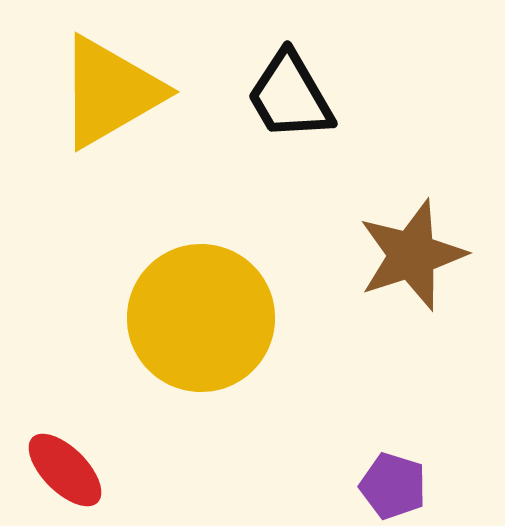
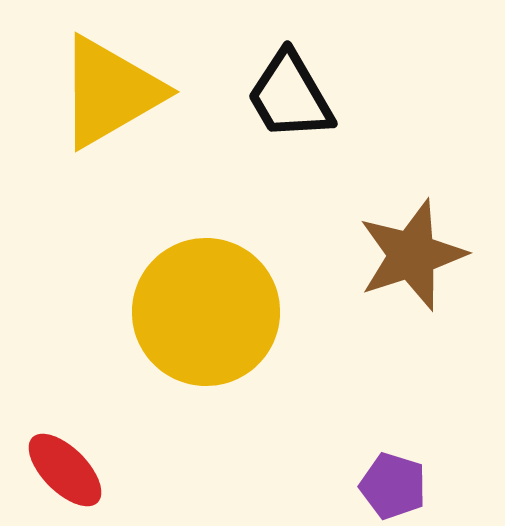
yellow circle: moved 5 px right, 6 px up
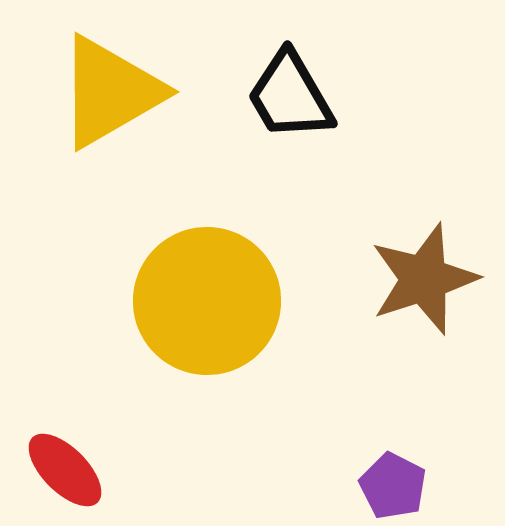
brown star: moved 12 px right, 24 px down
yellow circle: moved 1 px right, 11 px up
purple pentagon: rotated 10 degrees clockwise
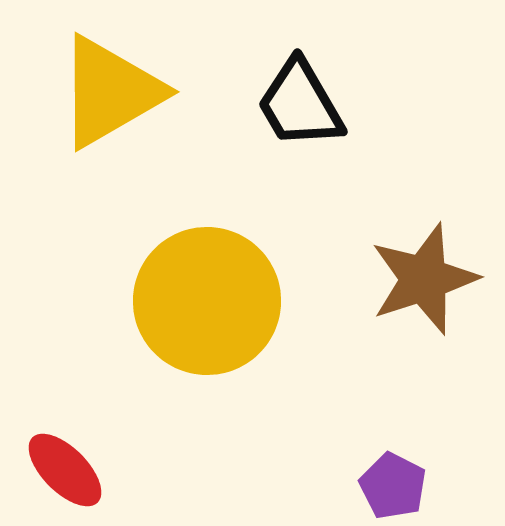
black trapezoid: moved 10 px right, 8 px down
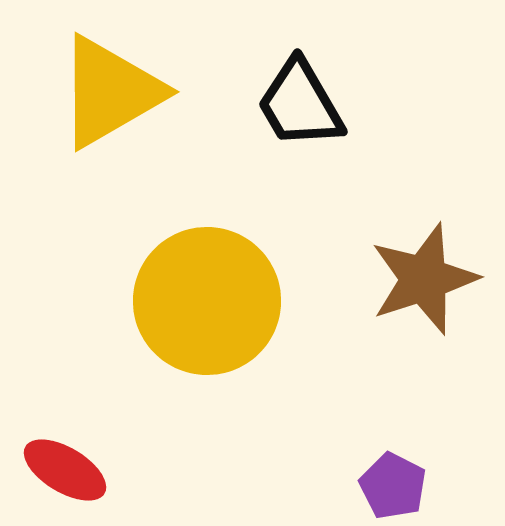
red ellipse: rotated 14 degrees counterclockwise
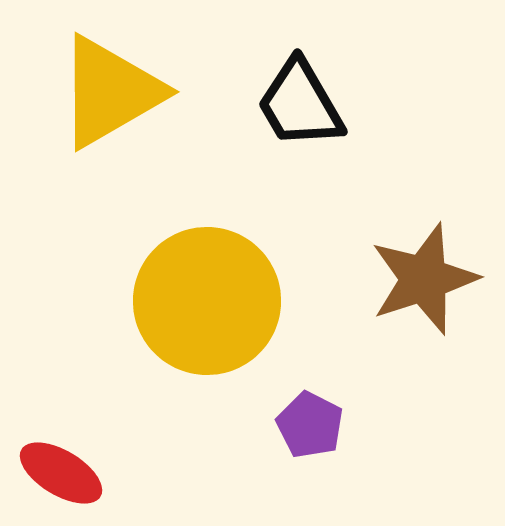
red ellipse: moved 4 px left, 3 px down
purple pentagon: moved 83 px left, 61 px up
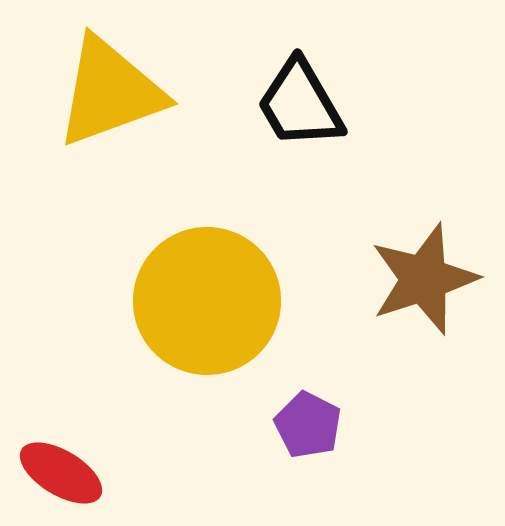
yellow triangle: rotated 10 degrees clockwise
purple pentagon: moved 2 px left
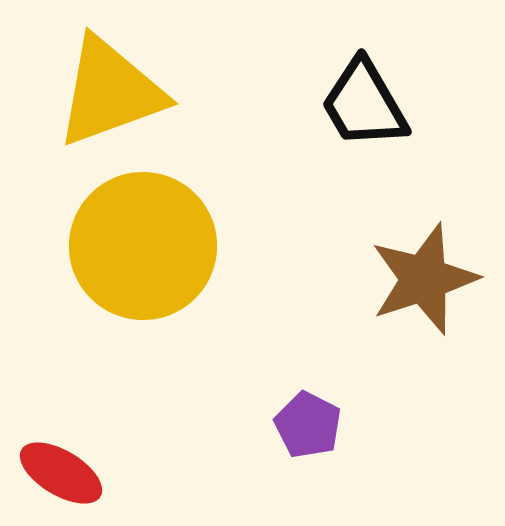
black trapezoid: moved 64 px right
yellow circle: moved 64 px left, 55 px up
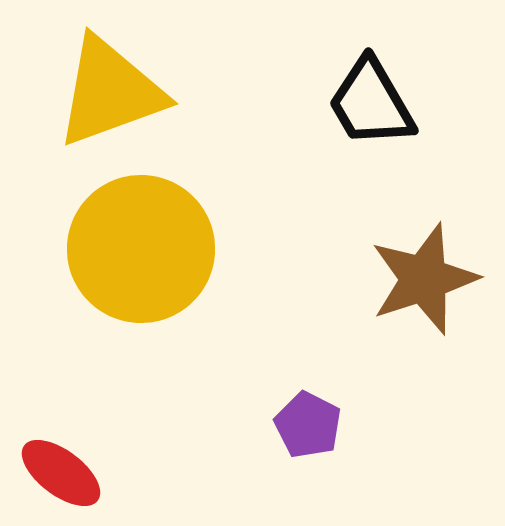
black trapezoid: moved 7 px right, 1 px up
yellow circle: moved 2 px left, 3 px down
red ellipse: rotated 6 degrees clockwise
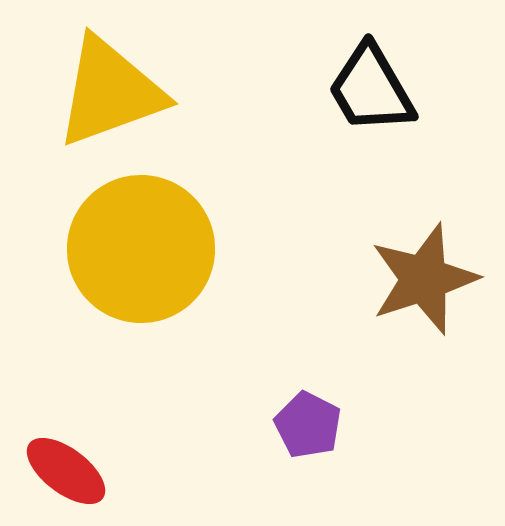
black trapezoid: moved 14 px up
red ellipse: moved 5 px right, 2 px up
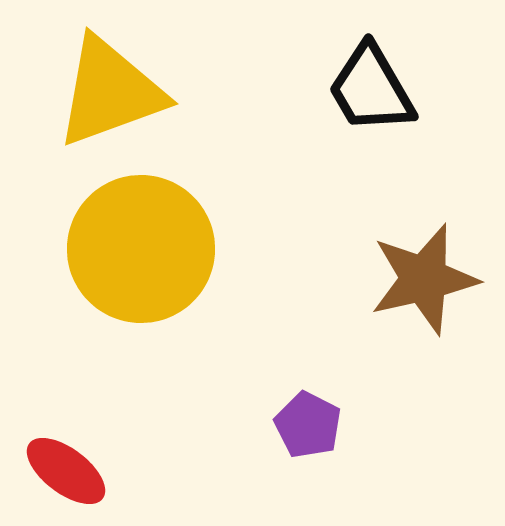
brown star: rotated 5 degrees clockwise
